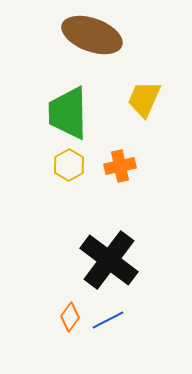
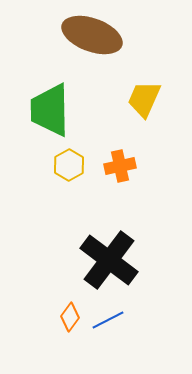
green trapezoid: moved 18 px left, 3 px up
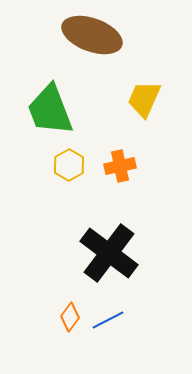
green trapezoid: rotated 20 degrees counterclockwise
black cross: moved 7 px up
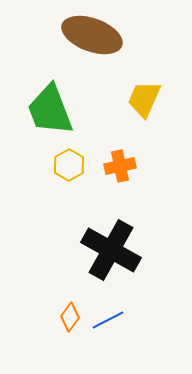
black cross: moved 2 px right, 3 px up; rotated 8 degrees counterclockwise
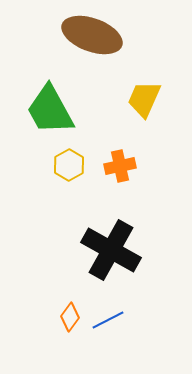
green trapezoid: rotated 8 degrees counterclockwise
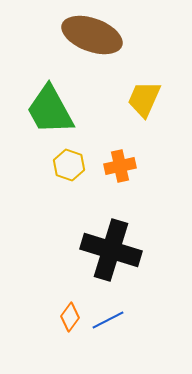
yellow hexagon: rotated 12 degrees counterclockwise
black cross: rotated 12 degrees counterclockwise
